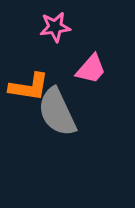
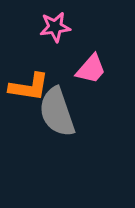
gray semicircle: rotated 6 degrees clockwise
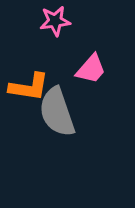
pink star: moved 6 px up
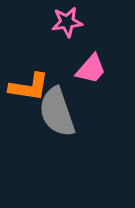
pink star: moved 12 px right, 1 px down
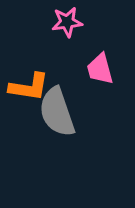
pink trapezoid: moved 9 px right; rotated 124 degrees clockwise
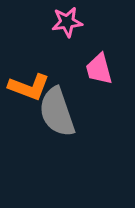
pink trapezoid: moved 1 px left
orange L-shape: rotated 12 degrees clockwise
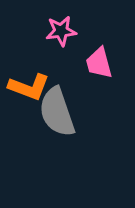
pink star: moved 6 px left, 9 px down
pink trapezoid: moved 6 px up
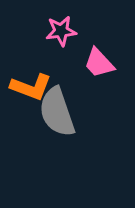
pink trapezoid: rotated 28 degrees counterclockwise
orange L-shape: moved 2 px right
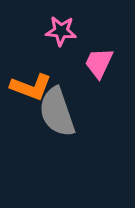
pink star: rotated 12 degrees clockwise
pink trapezoid: rotated 68 degrees clockwise
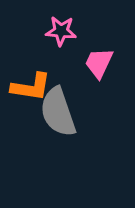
orange L-shape: rotated 12 degrees counterclockwise
gray semicircle: moved 1 px right
